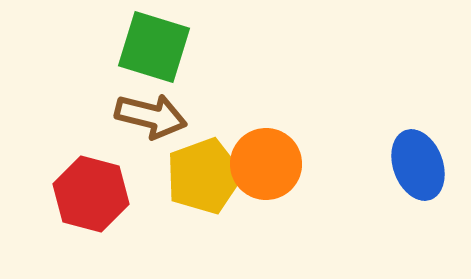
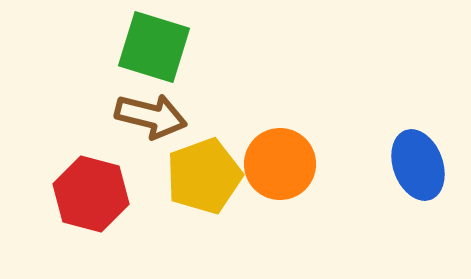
orange circle: moved 14 px right
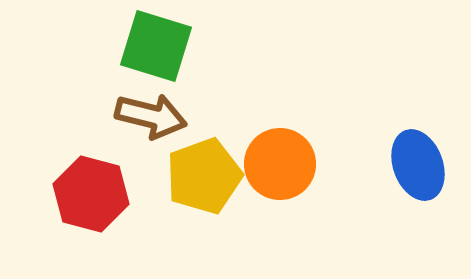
green square: moved 2 px right, 1 px up
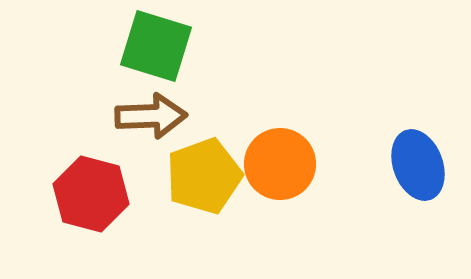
brown arrow: rotated 16 degrees counterclockwise
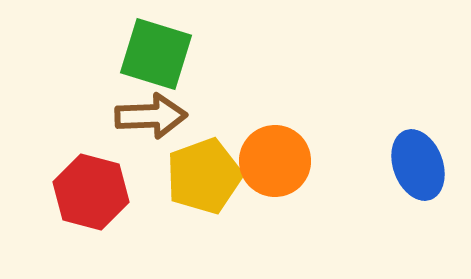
green square: moved 8 px down
orange circle: moved 5 px left, 3 px up
red hexagon: moved 2 px up
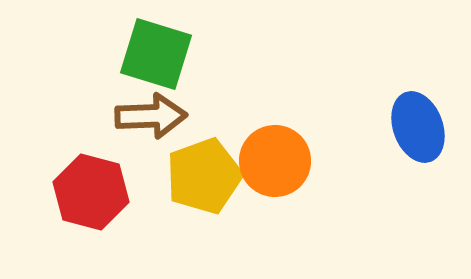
blue ellipse: moved 38 px up
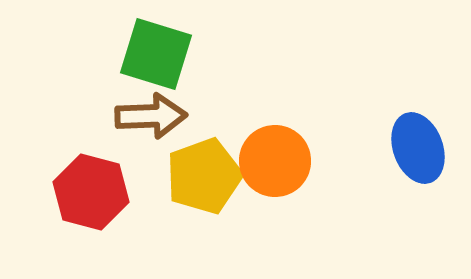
blue ellipse: moved 21 px down
